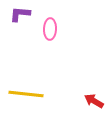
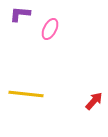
pink ellipse: rotated 25 degrees clockwise
red arrow: rotated 102 degrees clockwise
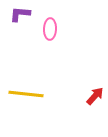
pink ellipse: rotated 25 degrees counterclockwise
red arrow: moved 1 px right, 5 px up
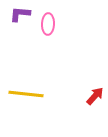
pink ellipse: moved 2 px left, 5 px up
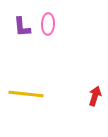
purple L-shape: moved 2 px right, 13 px down; rotated 100 degrees counterclockwise
red arrow: rotated 24 degrees counterclockwise
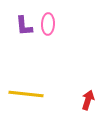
purple L-shape: moved 2 px right, 1 px up
red arrow: moved 7 px left, 4 px down
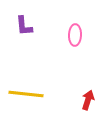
pink ellipse: moved 27 px right, 11 px down
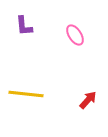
pink ellipse: rotated 35 degrees counterclockwise
red arrow: rotated 24 degrees clockwise
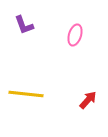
purple L-shape: moved 1 px up; rotated 15 degrees counterclockwise
pink ellipse: rotated 50 degrees clockwise
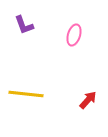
pink ellipse: moved 1 px left
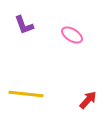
pink ellipse: moved 2 px left; rotated 75 degrees counterclockwise
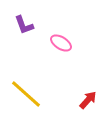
pink ellipse: moved 11 px left, 8 px down
yellow line: rotated 36 degrees clockwise
